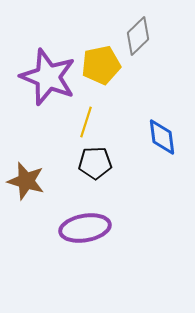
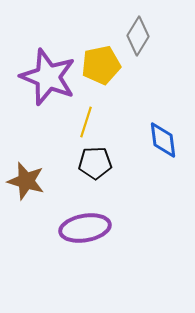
gray diamond: rotated 15 degrees counterclockwise
blue diamond: moved 1 px right, 3 px down
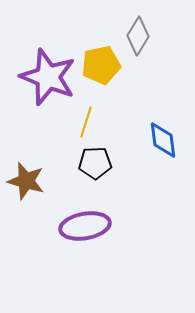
purple ellipse: moved 2 px up
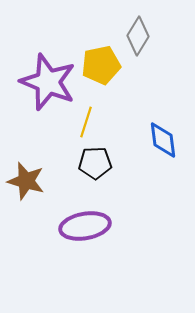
purple star: moved 5 px down
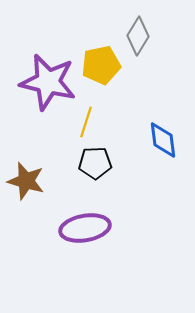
purple star: rotated 8 degrees counterclockwise
purple ellipse: moved 2 px down
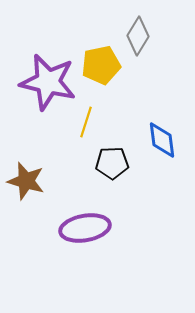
blue diamond: moved 1 px left
black pentagon: moved 17 px right
